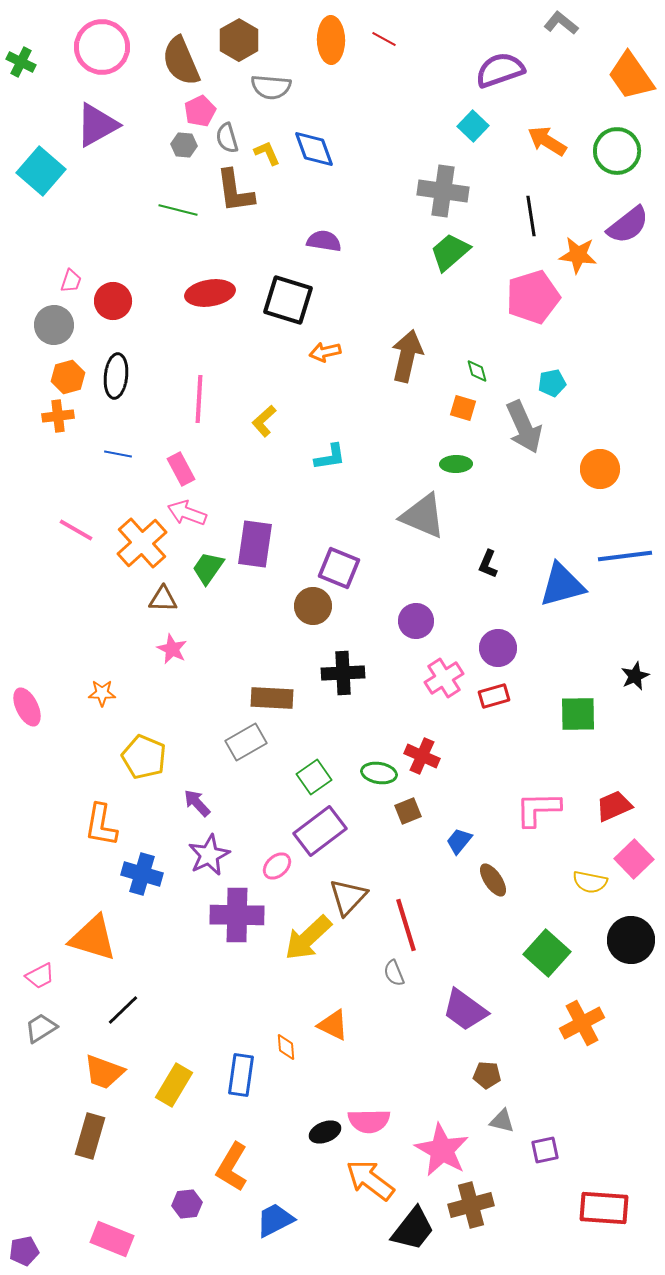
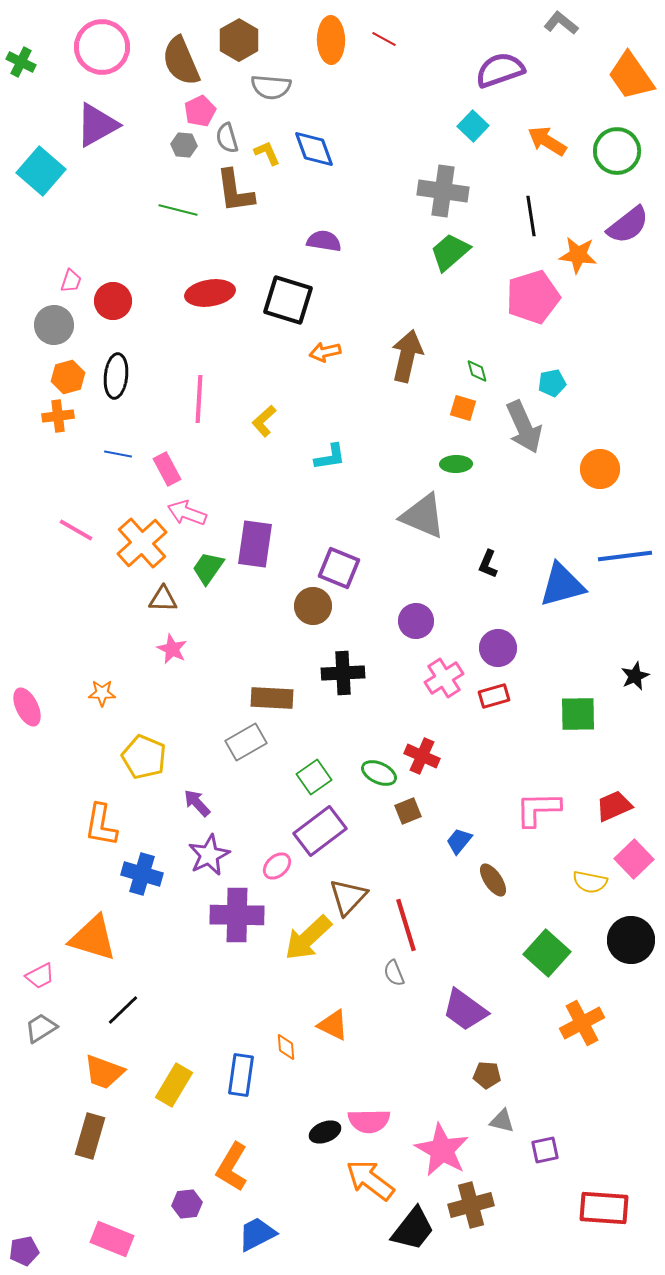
pink rectangle at (181, 469): moved 14 px left
green ellipse at (379, 773): rotated 16 degrees clockwise
blue trapezoid at (275, 1220): moved 18 px left, 14 px down
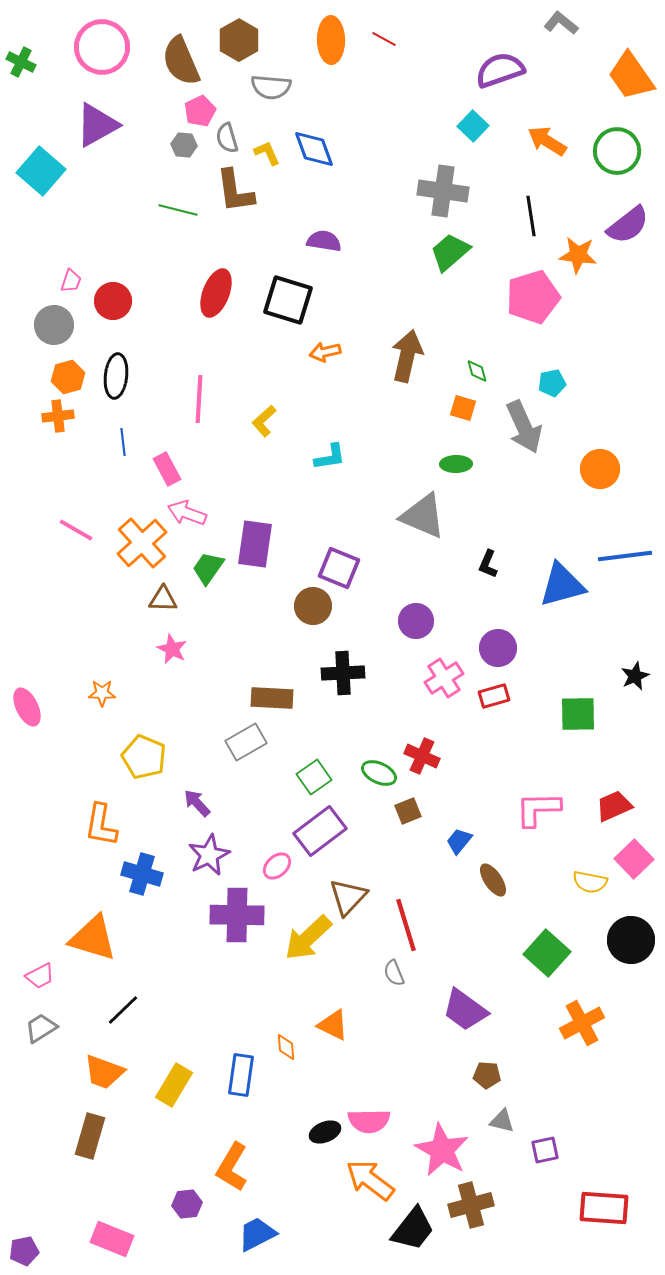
red ellipse at (210, 293): moved 6 px right; rotated 60 degrees counterclockwise
blue line at (118, 454): moved 5 px right, 12 px up; rotated 72 degrees clockwise
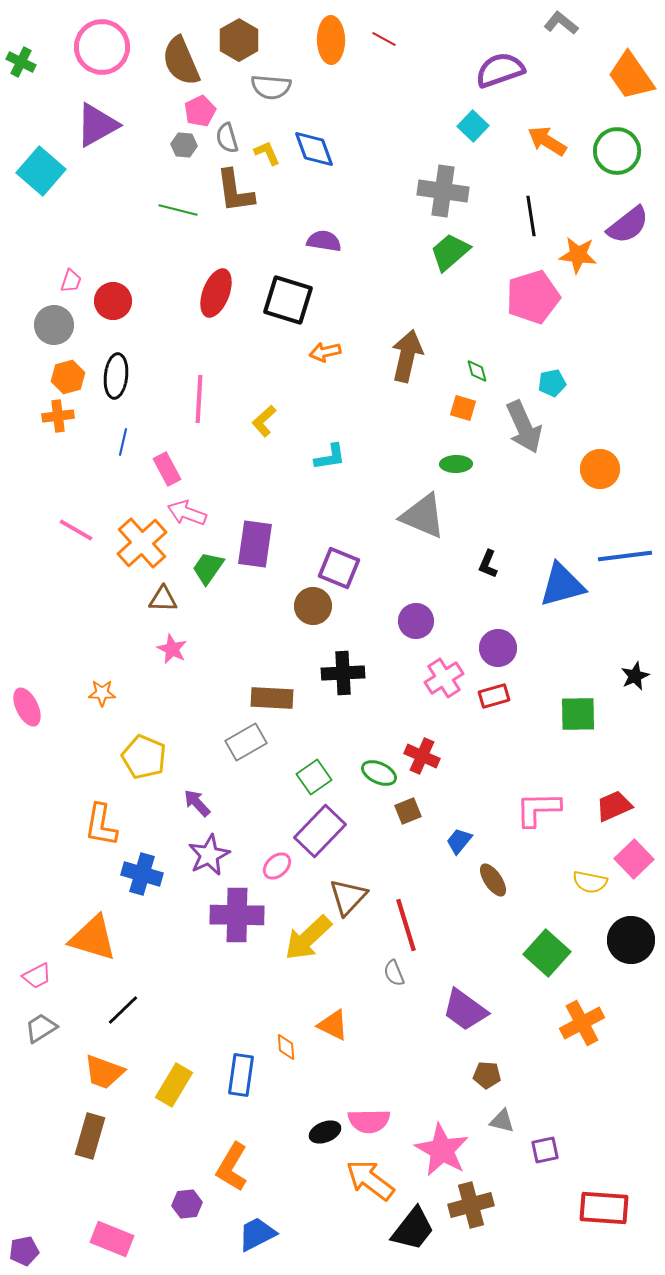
blue line at (123, 442): rotated 20 degrees clockwise
purple rectangle at (320, 831): rotated 9 degrees counterclockwise
pink trapezoid at (40, 976): moved 3 px left
